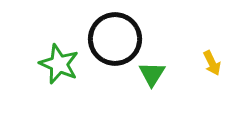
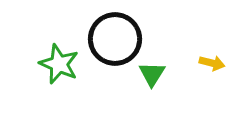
yellow arrow: rotated 50 degrees counterclockwise
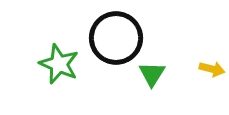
black circle: moved 1 px right, 1 px up
yellow arrow: moved 6 px down
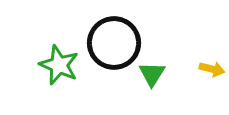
black circle: moved 2 px left, 5 px down
green star: moved 1 px down
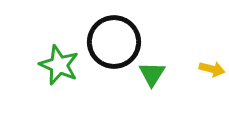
black circle: moved 1 px up
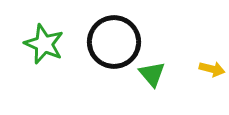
green star: moved 15 px left, 21 px up
green triangle: rotated 12 degrees counterclockwise
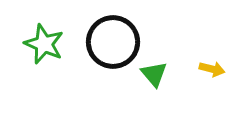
black circle: moved 1 px left
green triangle: moved 2 px right
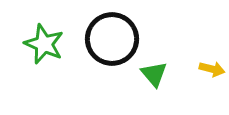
black circle: moved 1 px left, 3 px up
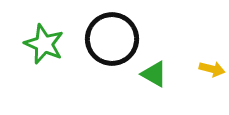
green triangle: rotated 20 degrees counterclockwise
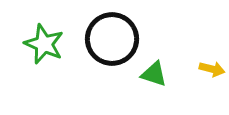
green triangle: rotated 12 degrees counterclockwise
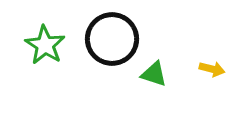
green star: moved 1 px right, 1 px down; rotated 9 degrees clockwise
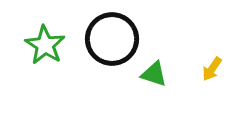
yellow arrow: rotated 110 degrees clockwise
